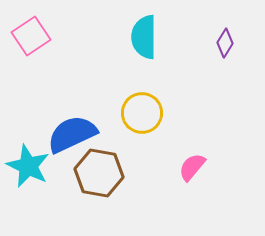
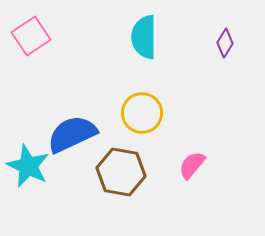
pink semicircle: moved 2 px up
brown hexagon: moved 22 px right, 1 px up
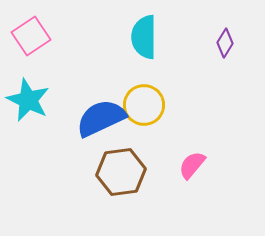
yellow circle: moved 2 px right, 8 px up
blue semicircle: moved 29 px right, 16 px up
cyan star: moved 66 px up
brown hexagon: rotated 18 degrees counterclockwise
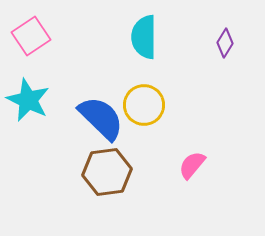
blue semicircle: rotated 69 degrees clockwise
brown hexagon: moved 14 px left
